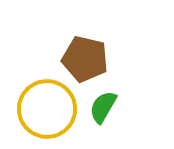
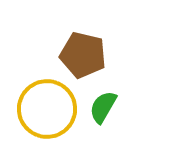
brown pentagon: moved 2 px left, 4 px up
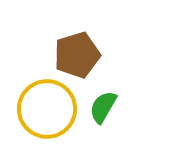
brown pentagon: moved 6 px left; rotated 30 degrees counterclockwise
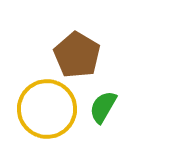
brown pentagon: rotated 24 degrees counterclockwise
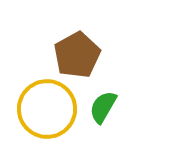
brown pentagon: rotated 12 degrees clockwise
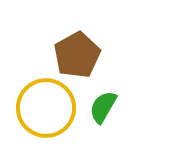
yellow circle: moved 1 px left, 1 px up
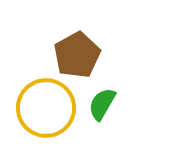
green semicircle: moved 1 px left, 3 px up
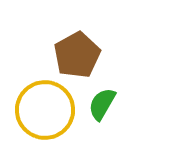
yellow circle: moved 1 px left, 2 px down
